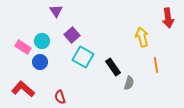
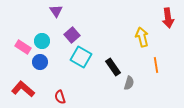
cyan square: moved 2 px left
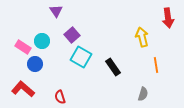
blue circle: moved 5 px left, 2 px down
gray semicircle: moved 14 px right, 11 px down
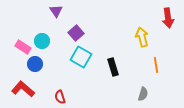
purple square: moved 4 px right, 2 px up
black rectangle: rotated 18 degrees clockwise
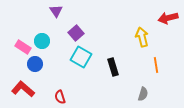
red arrow: rotated 84 degrees clockwise
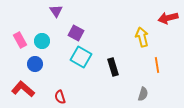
purple square: rotated 21 degrees counterclockwise
pink rectangle: moved 3 px left, 7 px up; rotated 28 degrees clockwise
orange line: moved 1 px right
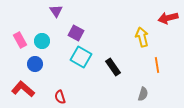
black rectangle: rotated 18 degrees counterclockwise
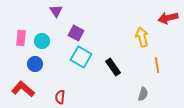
pink rectangle: moved 1 px right, 2 px up; rotated 35 degrees clockwise
red semicircle: rotated 24 degrees clockwise
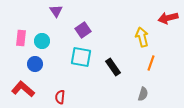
purple square: moved 7 px right, 3 px up; rotated 28 degrees clockwise
cyan square: rotated 20 degrees counterclockwise
orange line: moved 6 px left, 2 px up; rotated 28 degrees clockwise
